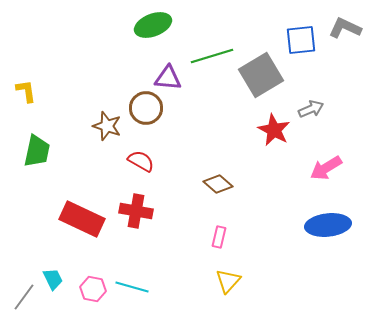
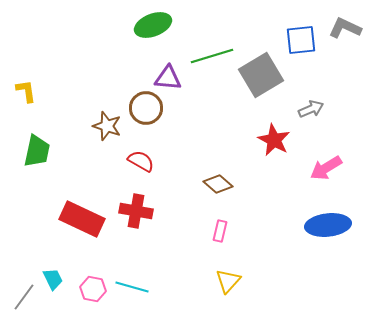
red star: moved 10 px down
pink rectangle: moved 1 px right, 6 px up
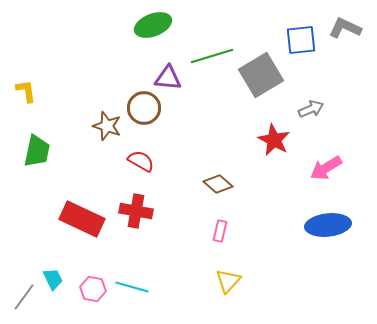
brown circle: moved 2 px left
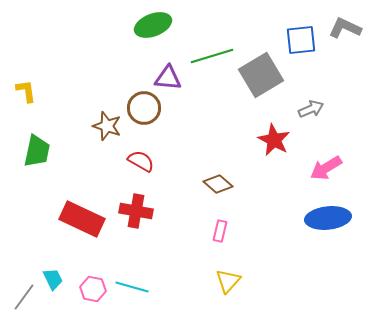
blue ellipse: moved 7 px up
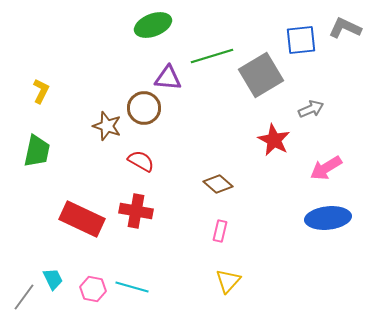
yellow L-shape: moved 15 px right; rotated 35 degrees clockwise
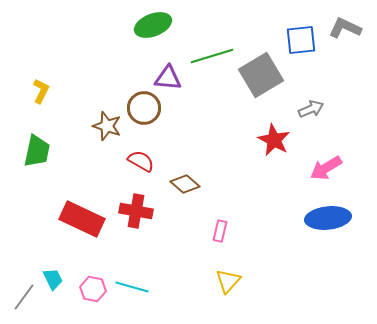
brown diamond: moved 33 px left
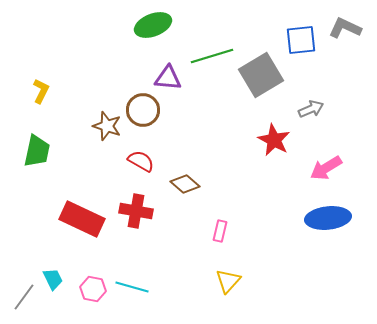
brown circle: moved 1 px left, 2 px down
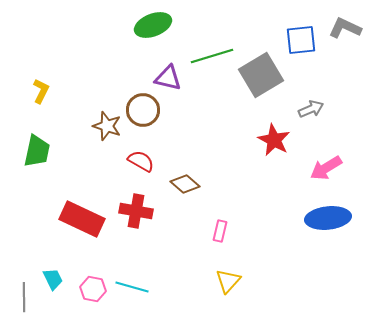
purple triangle: rotated 8 degrees clockwise
gray line: rotated 36 degrees counterclockwise
